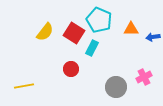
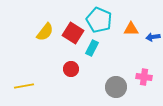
red square: moved 1 px left
pink cross: rotated 35 degrees clockwise
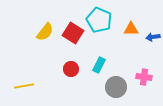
cyan rectangle: moved 7 px right, 17 px down
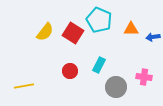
red circle: moved 1 px left, 2 px down
